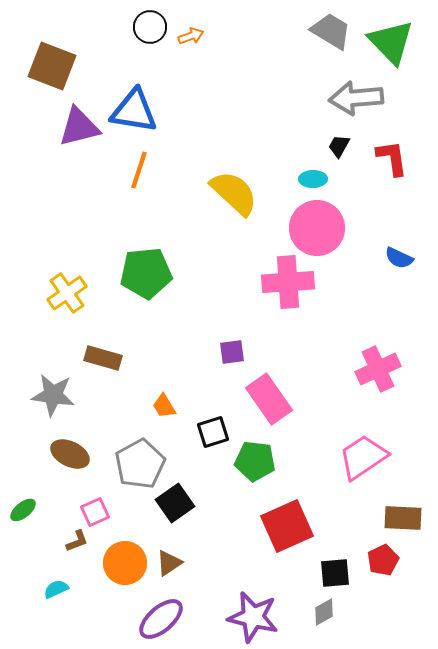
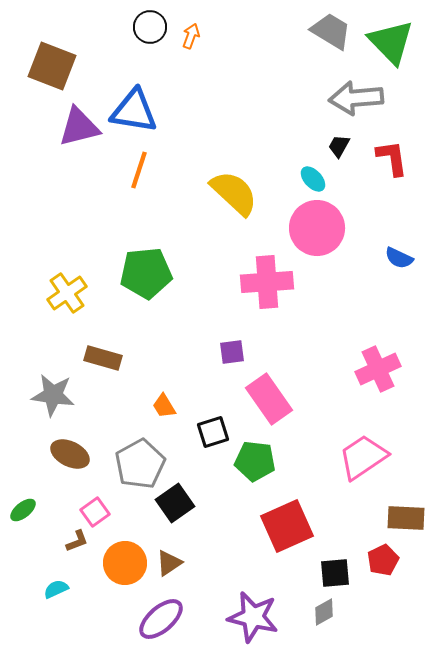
orange arrow at (191, 36): rotated 50 degrees counterclockwise
cyan ellipse at (313, 179): rotated 48 degrees clockwise
pink cross at (288, 282): moved 21 px left
pink square at (95, 512): rotated 12 degrees counterclockwise
brown rectangle at (403, 518): moved 3 px right
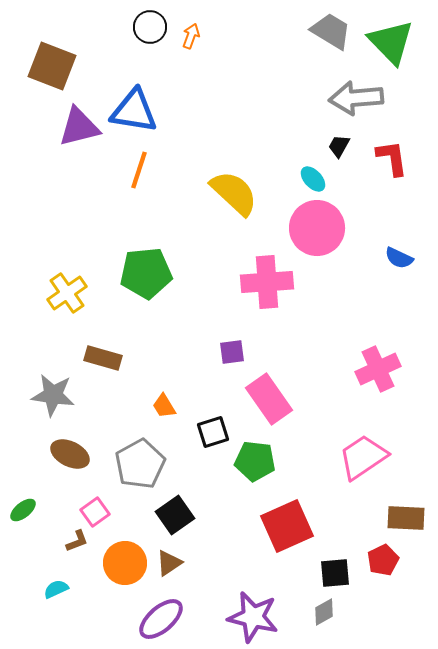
black square at (175, 503): moved 12 px down
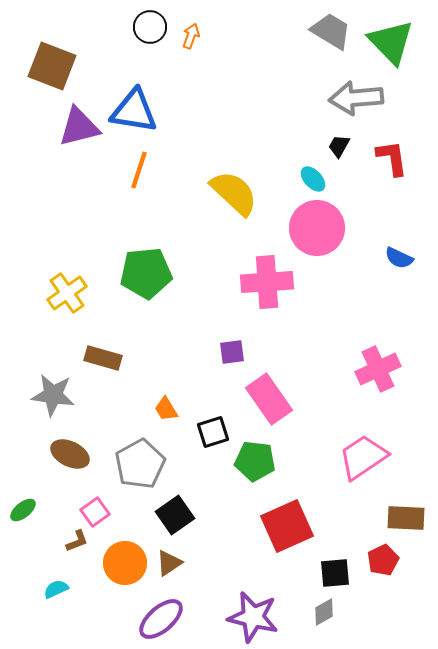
orange trapezoid at (164, 406): moved 2 px right, 3 px down
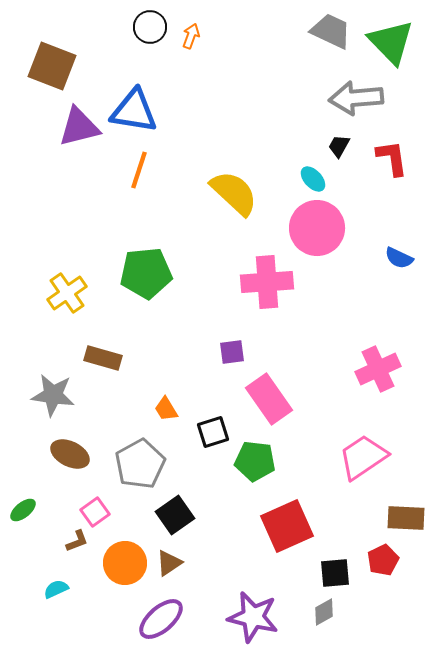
gray trapezoid at (331, 31): rotated 6 degrees counterclockwise
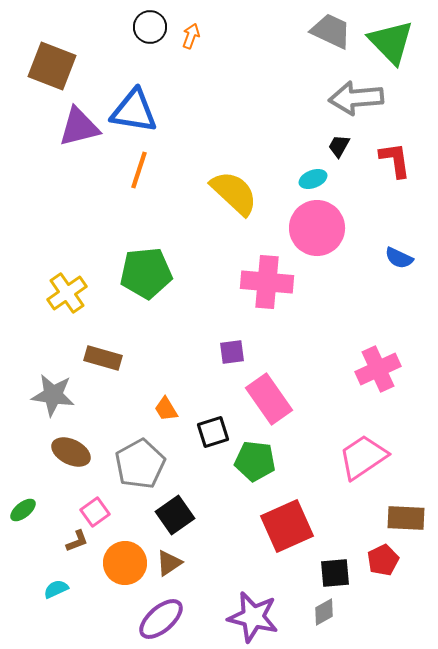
red L-shape at (392, 158): moved 3 px right, 2 px down
cyan ellipse at (313, 179): rotated 68 degrees counterclockwise
pink cross at (267, 282): rotated 9 degrees clockwise
brown ellipse at (70, 454): moved 1 px right, 2 px up
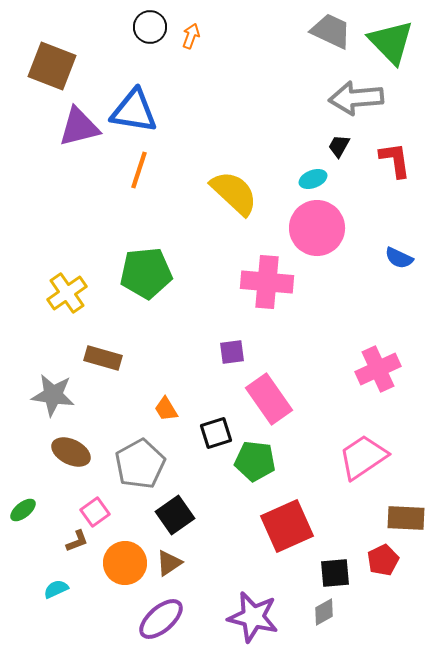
black square at (213, 432): moved 3 px right, 1 px down
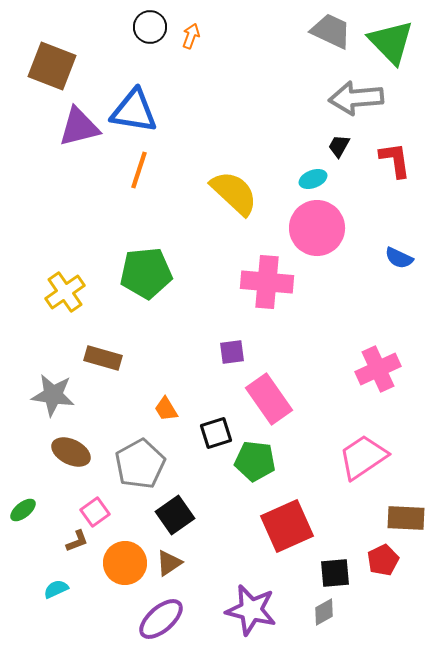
yellow cross at (67, 293): moved 2 px left, 1 px up
purple star at (253, 617): moved 2 px left, 7 px up
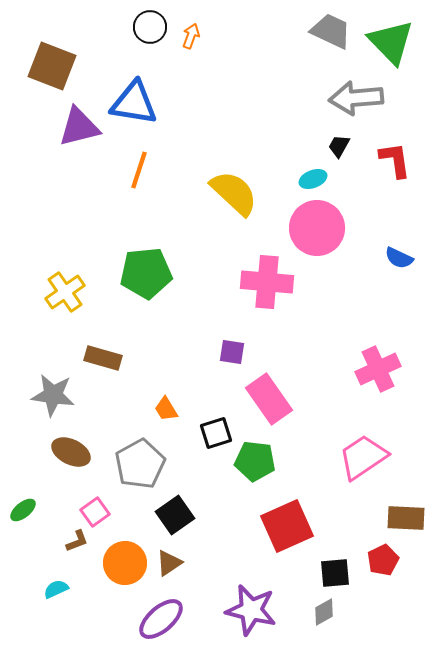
blue triangle at (134, 111): moved 8 px up
purple square at (232, 352): rotated 16 degrees clockwise
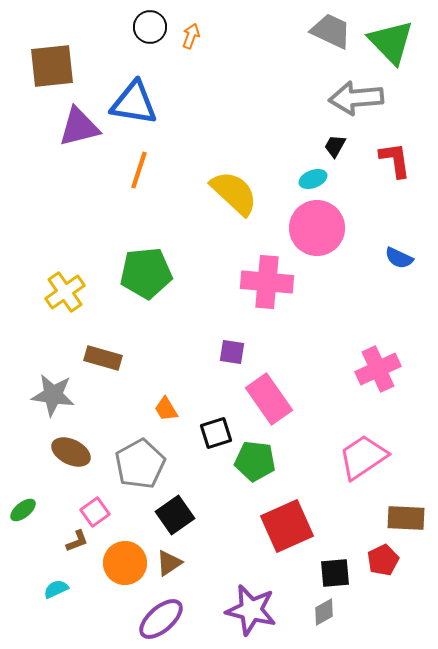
brown square at (52, 66): rotated 27 degrees counterclockwise
black trapezoid at (339, 146): moved 4 px left
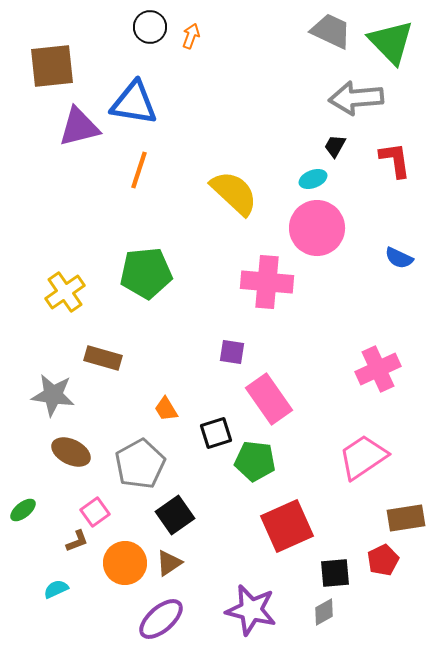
brown rectangle at (406, 518): rotated 12 degrees counterclockwise
